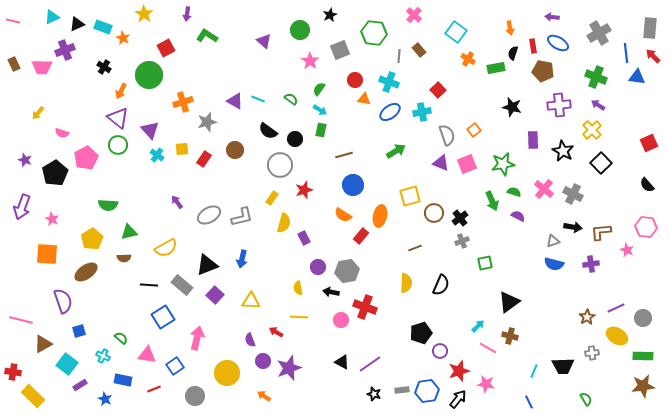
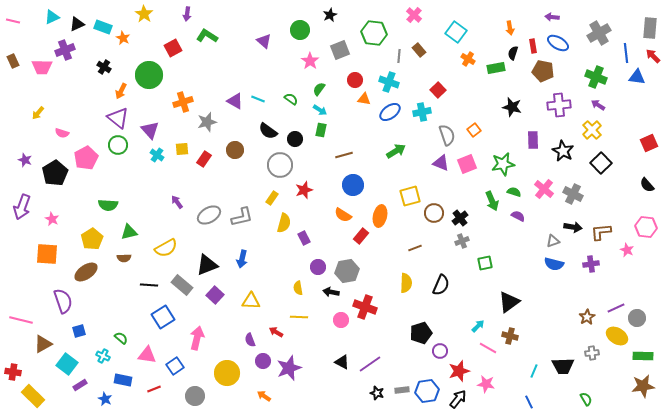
red square at (166, 48): moved 7 px right
brown rectangle at (14, 64): moved 1 px left, 3 px up
gray circle at (643, 318): moved 6 px left
black star at (374, 394): moved 3 px right, 1 px up
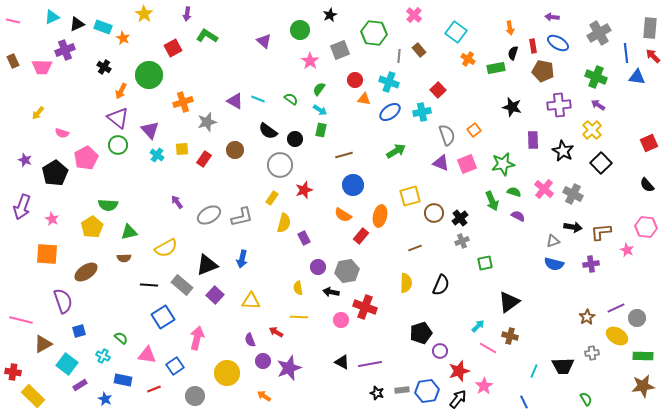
yellow pentagon at (92, 239): moved 12 px up
purple line at (370, 364): rotated 25 degrees clockwise
pink star at (486, 384): moved 2 px left, 2 px down; rotated 30 degrees clockwise
blue line at (529, 402): moved 5 px left
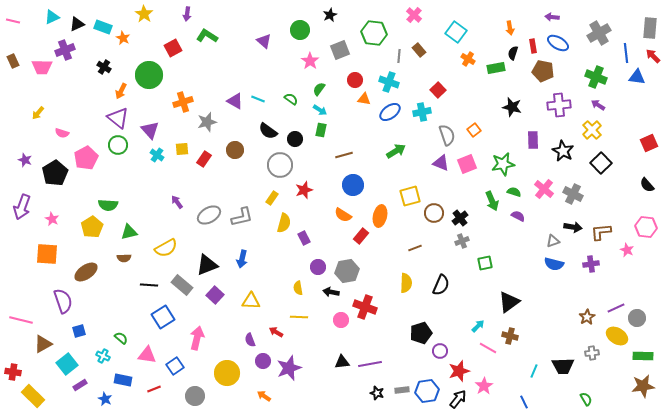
black triangle at (342, 362): rotated 35 degrees counterclockwise
cyan square at (67, 364): rotated 15 degrees clockwise
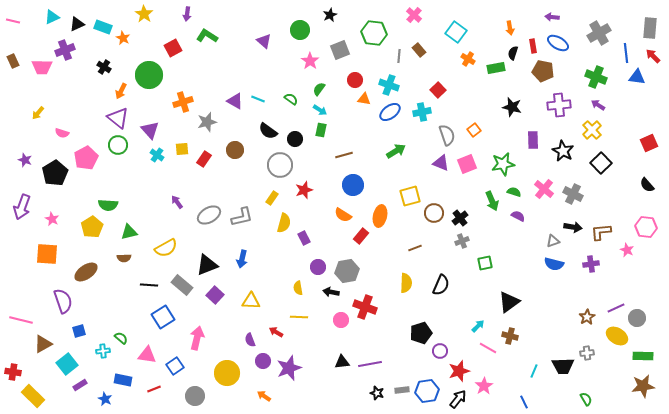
cyan cross at (389, 82): moved 3 px down
gray cross at (592, 353): moved 5 px left
cyan cross at (103, 356): moved 5 px up; rotated 32 degrees counterclockwise
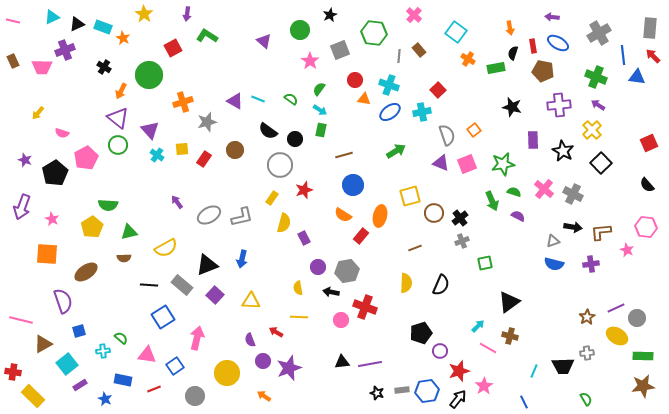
blue line at (626, 53): moved 3 px left, 2 px down
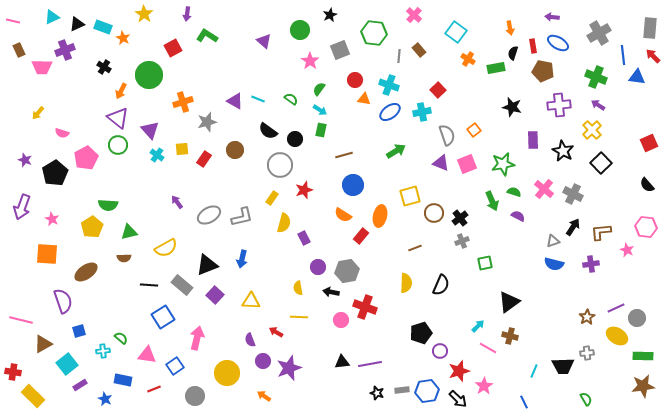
brown rectangle at (13, 61): moved 6 px right, 11 px up
black arrow at (573, 227): rotated 66 degrees counterclockwise
black arrow at (458, 399): rotated 96 degrees clockwise
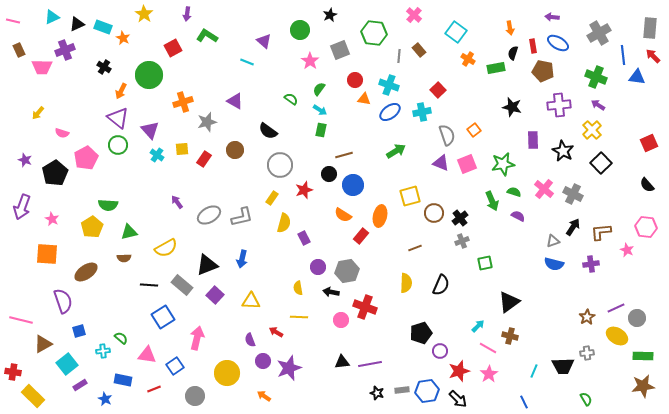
cyan line at (258, 99): moved 11 px left, 37 px up
black circle at (295, 139): moved 34 px right, 35 px down
pink star at (484, 386): moved 5 px right, 12 px up
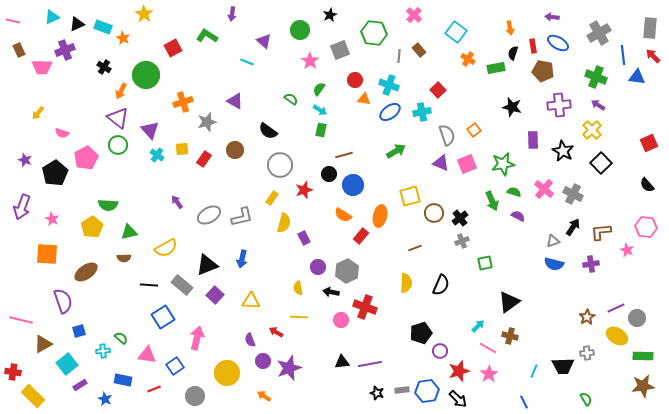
purple arrow at (187, 14): moved 45 px right
green circle at (149, 75): moved 3 px left
gray hexagon at (347, 271): rotated 15 degrees counterclockwise
